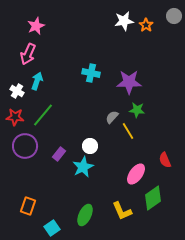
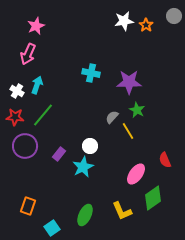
cyan arrow: moved 4 px down
green star: rotated 21 degrees clockwise
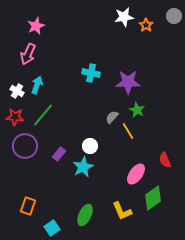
white star: moved 4 px up
purple star: moved 1 px left
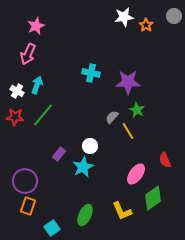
purple circle: moved 35 px down
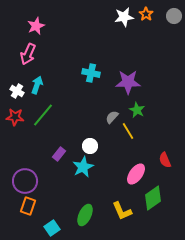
orange star: moved 11 px up
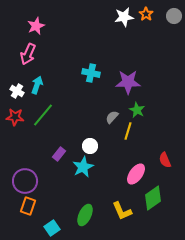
yellow line: rotated 48 degrees clockwise
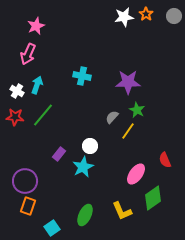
cyan cross: moved 9 px left, 3 px down
yellow line: rotated 18 degrees clockwise
